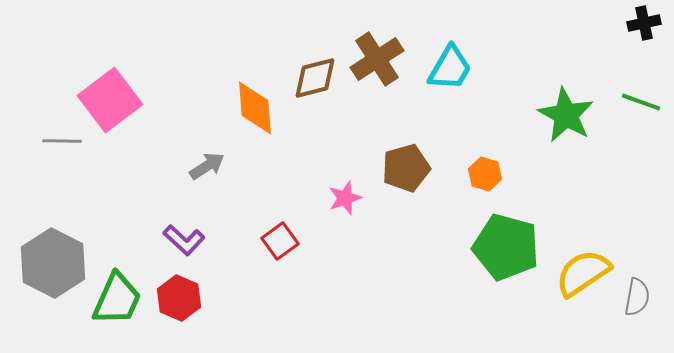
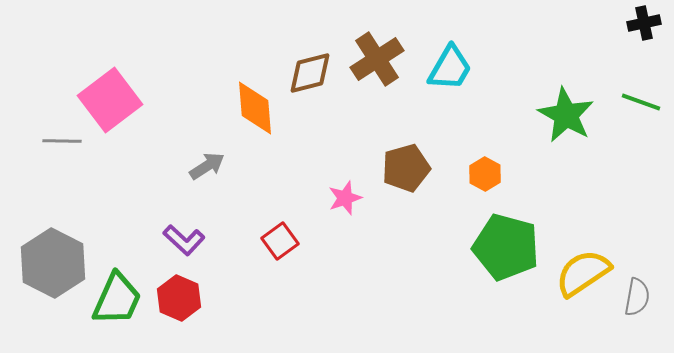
brown diamond: moved 5 px left, 5 px up
orange hexagon: rotated 12 degrees clockwise
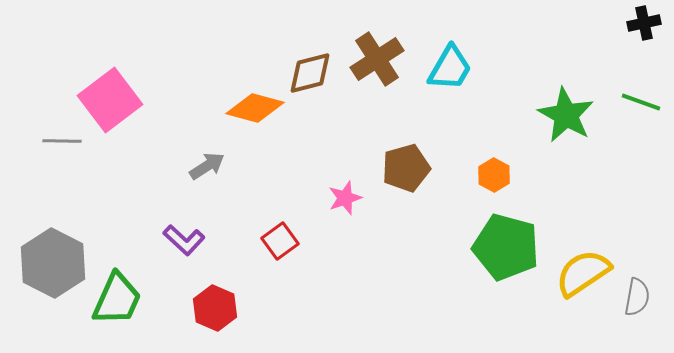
orange diamond: rotated 70 degrees counterclockwise
orange hexagon: moved 9 px right, 1 px down
red hexagon: moved 36 px right, 10 px down
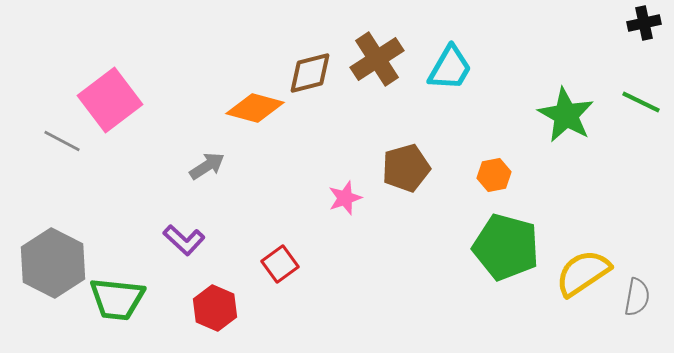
green line: rotated 6 degrees clockwise
gray line: rotated 27 degrees clockwise
orange hexagon: rotated 20 degrees clockwise
red square: moved 23 px down
green trapezoid: rotated 72 degrees clockwise
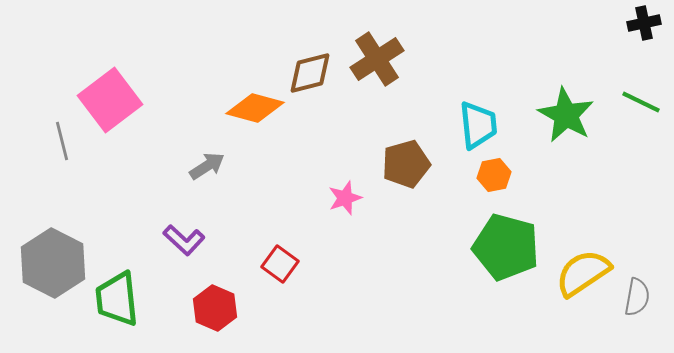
cyan trapezoid: moved 28 px right, 57 px down; rotated 36 degrees counterclockwise
gray line: rotated 48 degrees clockwise
brown pentagon: moved 4 px up
red square: rotated 18 degrees counterclockwise
green trapezoid: rotated 78 degrees clockwise
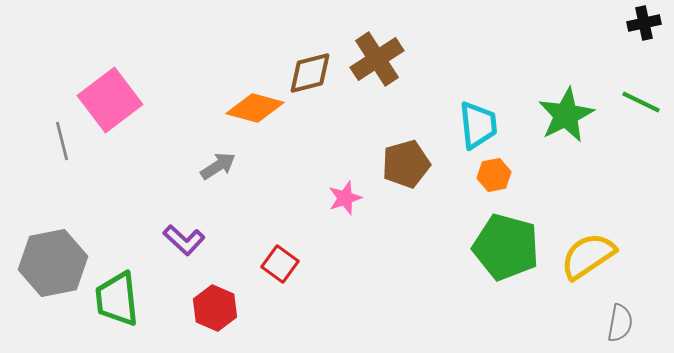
green star: rotated 16 degrees clockwise
gray arrow: moved 11 px right
gray hexagon: rotated 22 degrees clockwise
yellow semicircle: moved 5 px right, 17 px up
gray semicircle: moved 17 px left, 26 px down
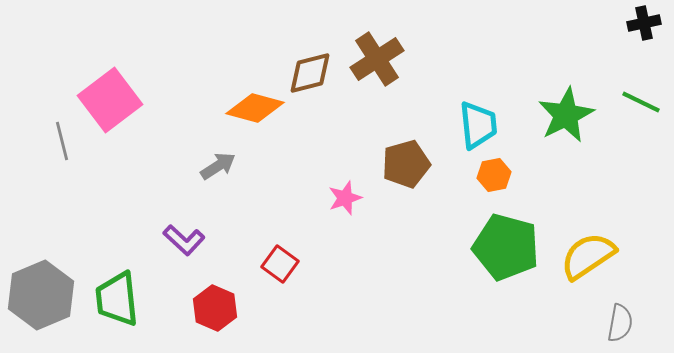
gray hexagon: moved 12 px left, 32 px down; rotated 12 degrees counterclockwise
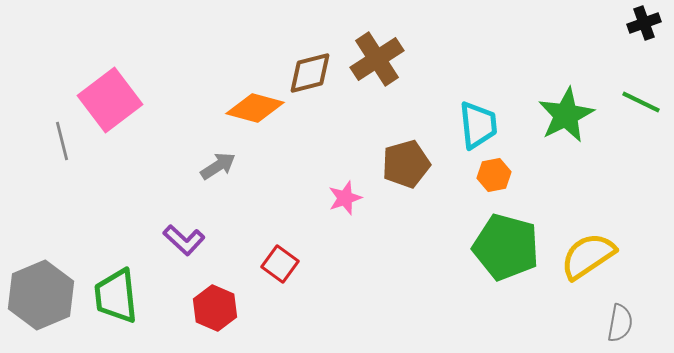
black cross: rotated 8 degrees counterclockwise
green trapezoid: moved 1 px left, 3 px up
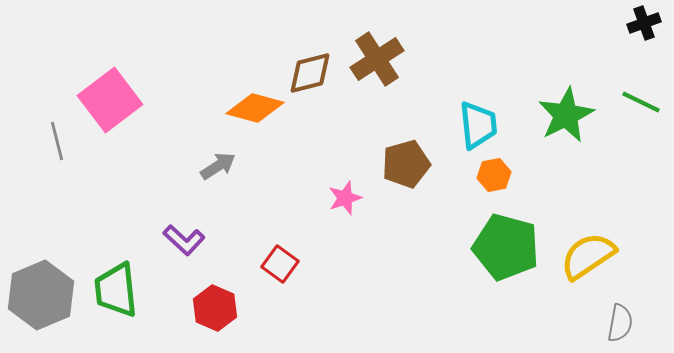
gray line: moved 5 px left
green trapezoid: moved 6 px up
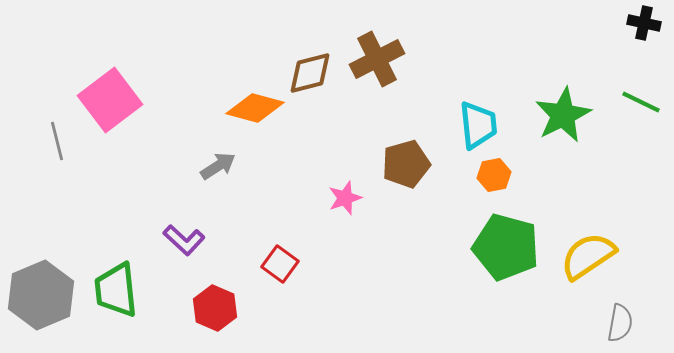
black cross: rotated 32 degrees clockwise
brown cross: rotated 6 degrees clockwise
green star: moved 3 px left
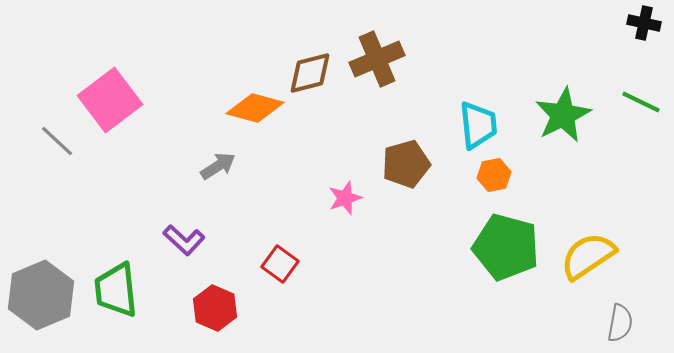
brown cross: rotated 4 degrees clockwise
gray line: rotated 33 degrees counterclockwise
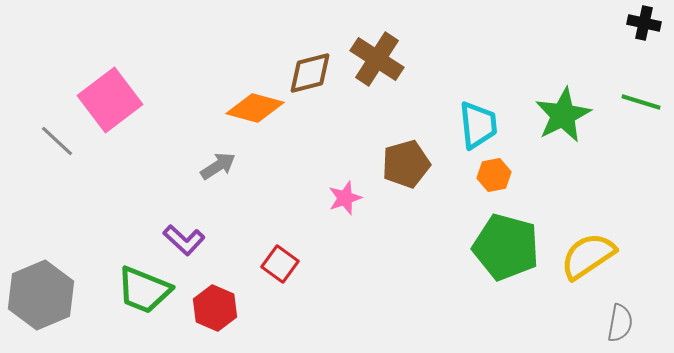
brown cross: rotated 34 degrees counterclockwise
green line: rotated 9 degrees counterclockwise
green trapezoid: moved 28 px right; rotated 62 degrees counterclockwise
